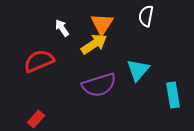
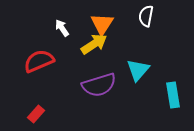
red rectangle: moved 5 px up
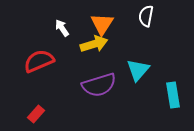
yellow arrow: rotated 16 degrees clockwise
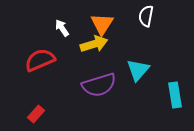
red semicircle: moved 1 px right, 1 px up
cyan rectangle: moved 2 px right
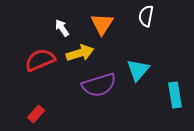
yellow arrow: moved 14 px left, 9 px down
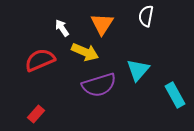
yellow arrow: moved 5 px right, 1 px up; rotated 40 degrees clockwise
cyan rectangle: rotated 20 degrees counterclockwise
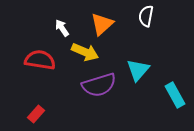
orange triangle: rotated 15 degrees clockwise
red semicircle: rotated 32 degrees clockwise
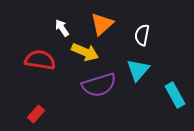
white semicircle: moved 4 px left, 19 px down
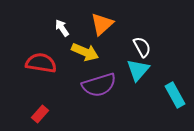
white semicircle: moved 12 px down; rotated 140 degrees clockwise
red semicircle: moved 1 px right, 3 px down
red rectangle: moved 4 px right
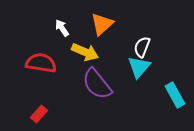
white semicircle: rotated 130 degrees counterclockwise
cyan triangle: moved 1 px right, 3 px up
purple semicircle: moved 2 px left, 1 px up; rotated 68 degrees clockwise
red rectangle: moved 1 px left
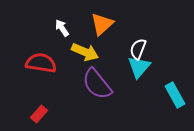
white semicircle: moved 4 px left, 2 px down
